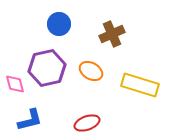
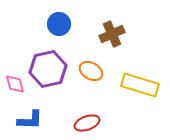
purple hexagon: moved 1 px right, 1 px down
blue L-shape: rotated 16 degrees clockwise
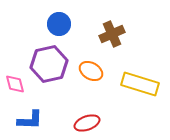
purple hexagon: moved 1 px right, 5 px up
yellow rectangle: moved 1 px up
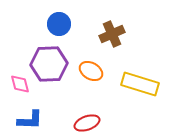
purple hexagon: rotated 9 degrees clockwise
pink diamond: moved 5 px right
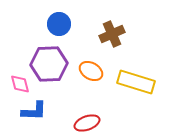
yellow rectangle: moved 4 px left, 2 px up
blue L-shape: moved 4 px right, 9 px up
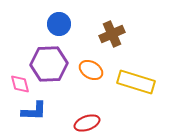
orange ellipse: moved 1 px up
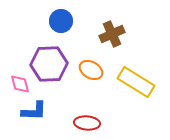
blue circle: moved 2 px right, 3 px up
yellow rectangle: rotated 15 degrees clockwise
red ellipse: rotated 25 degrees clockwise
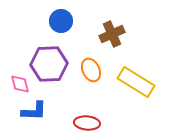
orange ellipse: rotated 35 degrees clockwise
